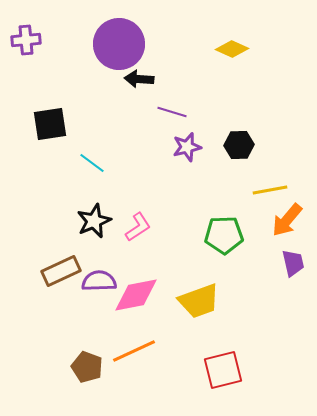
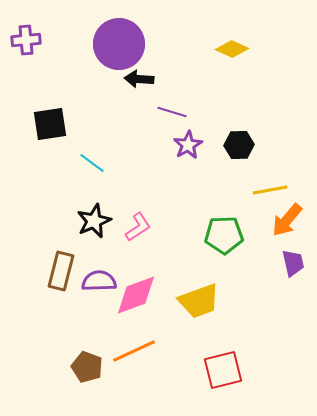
purple star: moved 1 px right, 2 px up; rotated 16 degrees counterclockwise
brown rectangle: rotated 51 degrees counterclockwise
pink diamond: rotated 9 degrees counterclockwise
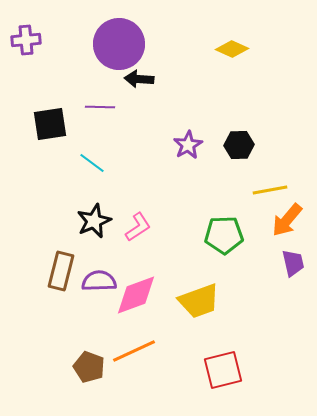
purple line: moved 72 px left, 5 px up; rotated 16 degrees counterclockwise
brown pentagon: moved 2 px right
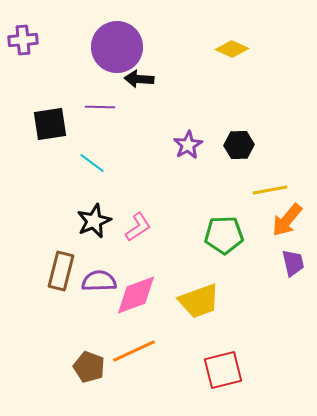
purple cross: moved 3 px left
purple circle: moved 2 px left, 3 px down
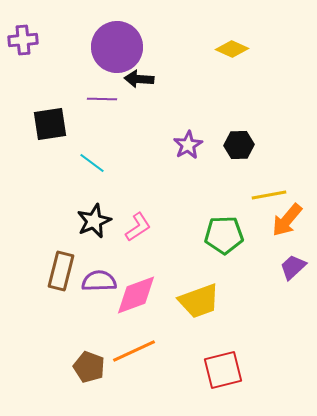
purple line: moved 2 px right, 8 px up
yellow line: moved 1 px left, 5 px down
purple trapezoid: moved 4 px down; rotated 120 degrees counterclockwise
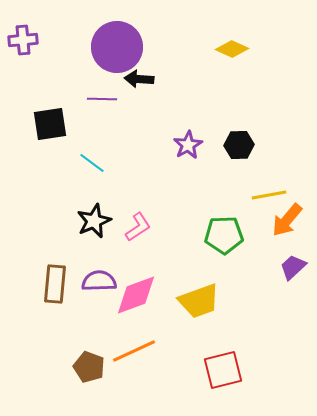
brown rectangle: moved 6 px left, 13 px down; rotated 9 degrees counterclockwise
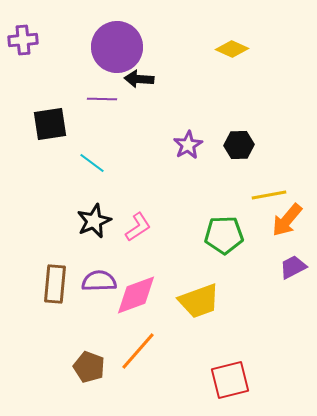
purple trapezoid: rotated 16 degrees clockwise
orange line: moved 4 px right; rotated 24 degrees counterclockwise
red square: moved 7 px right, 10 px down
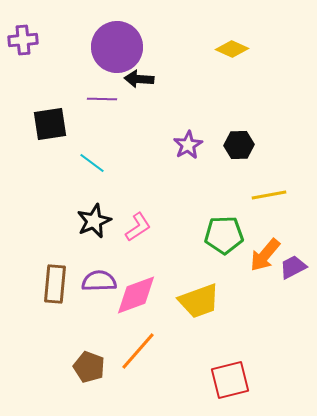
orange arrow: moved 22 px left, 35 px down
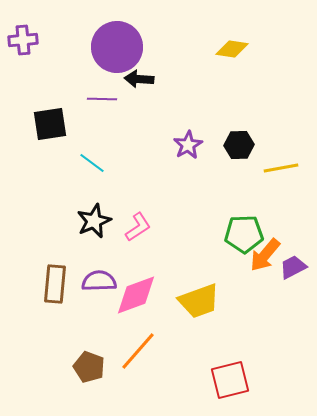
yellow diamond: rotated 16 degrees counterclockwise
yellow line: moved 12 px right, 27 px up
green pentagon: moved 20 px right, 1 px up
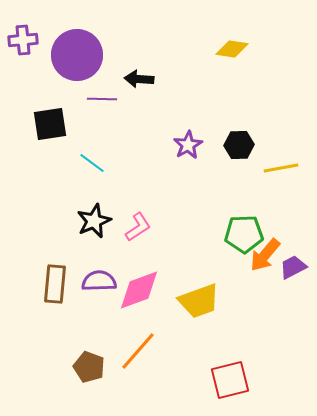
purple circle: moved 40 px left, 8 px down
pink diamond: moved 3 px right, 5 px up
